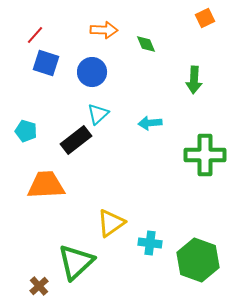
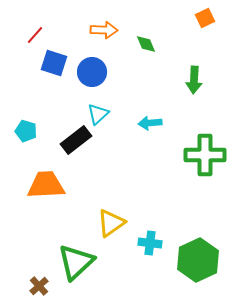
blue square: moved 8 px right
green hexagon: rotated 15 degrees clockwise
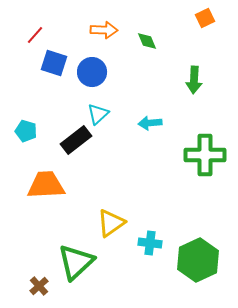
green diamond: moved 1 px right, 3 px up
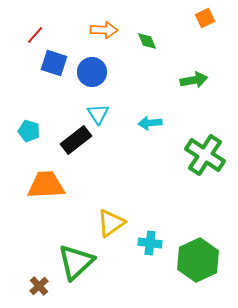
green arrow: rotated 104 degrees counterclockwise
cyan triangle: rotated 20 degrees counterclockwise
cyan pentagon: moved 3 px right
green cross: rotated 33 degrees clockwise
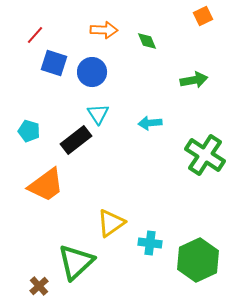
orange square: moved 2 px left, 2 px up
orange trapezoid: rotated 147 degrees clockwise
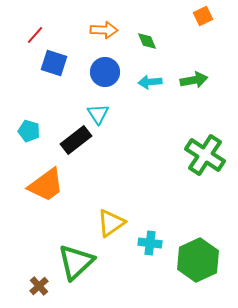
blue circle: moved 13 px right
cyan arrow: moved 41 px up
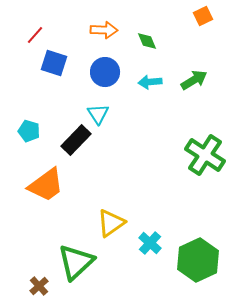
green arrow: rotated 20 degrees counterclockwise
black rectangle: rotated 8 degrees counterclockwise
cyan cross: rotated 35 degrees clockwise
